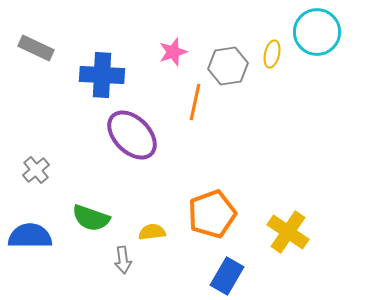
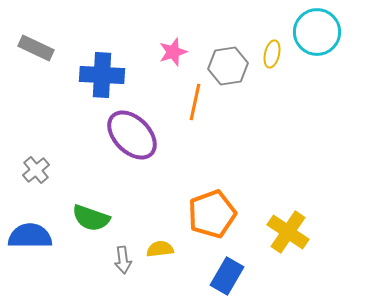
yellow semicircle: moved 8 px right, 17 px down
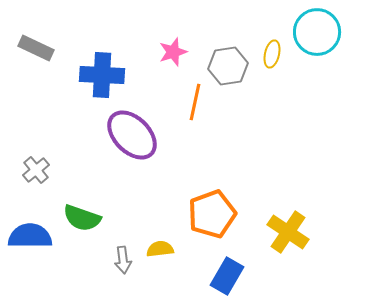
green semicircle: moved 9 px left
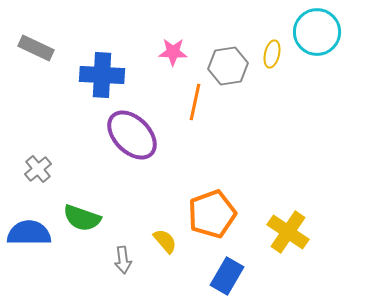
pink star: rotated 20 degrees clockwise
gray cross: moved 2 px right, 1 px up
blue semicircle: moved 1 px left, 3 px up
yellow semicircle: moved 5 px right, 8 px up; rotated 56 degrees clockwise
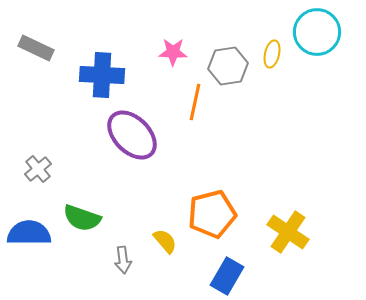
orange pentagon: rotated 6 degrees clockwise
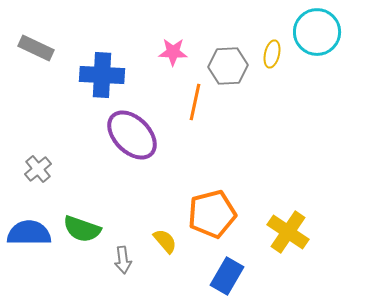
gray hexagon: rotated 6 degrees clockwise
green semicircle: moved 11 px down
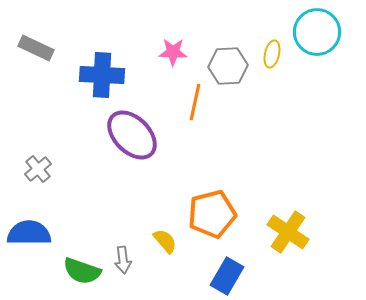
green semicircle: moved 42 px down
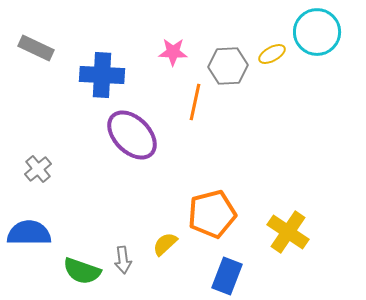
yellow ellipse: rotated 48 degrees clockwise
yellow semicircle: moved 3 px down; rotated 92 degrees counterclockwise
blue rectangle: rotated 9 degrees counterclockwise
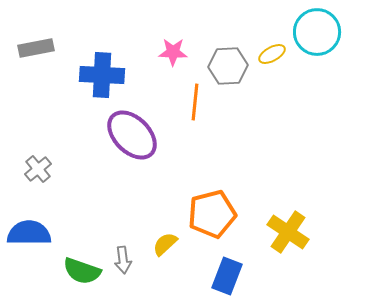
gray rectangle: rotated 36 degrees counterclockwise
orange line: rotated 6 degrees counterclockwise
